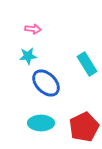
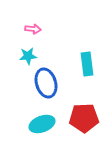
cyan rectangle: rotated 25 degrees clockwise
blue ellipse: rotated 28 degrees clockwise
cyan ellipse: moved 1 px right, 1 px down; rotated 20 degrees counterclockwise
red pentagon: moved 9 px up; rotated 24 degrees clockwise
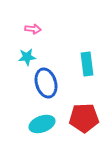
cyan star: moved 1 px left, 1 px down
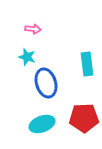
cyan star: rotated 24 degrees clockwise
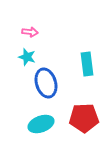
pink arrow: moved 3 px left, 3 px down
cyan ellipse: moved 1 px left
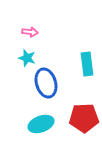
cyan star: moved 1 px down
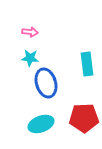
cyan star: moved 3 px right; rotated 12 degrees counterclockwise
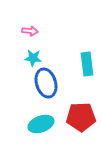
pink arrow: moved 1 px up
cyan star: moved 3 px right
red pentagon: moved 3 px left, 1 px up
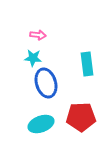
pink arrow: moved 8 px right, 4 px down
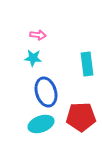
blue ellipse: moved 9 px down
